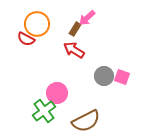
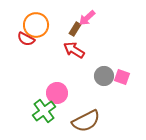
orange circle: moved 1 px left, 1 px down
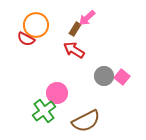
pink square: rotated 21 degrees clockwise
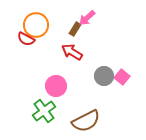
red arrow: moved 2 px left, 2 px down
pink circle: moved 1 px left, 7 px up
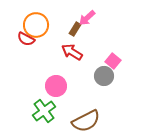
pink square: moved 9 px left, 16 px up
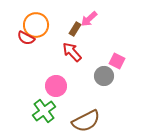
pink arrow: moved 2 px right, 1 px down
red semicircle: moved 1 px up
red arrow: rotated 15 degrees clockwise
pink square: moved 4 px right; rotated 14 degrees counterclockwise
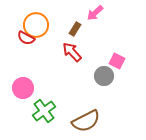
pink arrow: moved 6 px right, 6 px up
pink circle: moved 33 px left, 2 px down
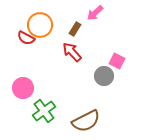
orange circle: moved 4 px right
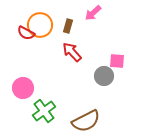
pink arrow: moved 2 px left
brown rectangle: moved 7 px left, 3 px up; rotated 16 degrees counterclockwise
red semicircle: moved 5 px up
pink square: rotated 21 degrees counterclockwise
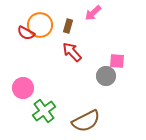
gray circle: moved 2 px right
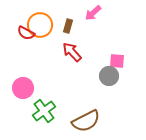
gray circle: moved 3 px right
